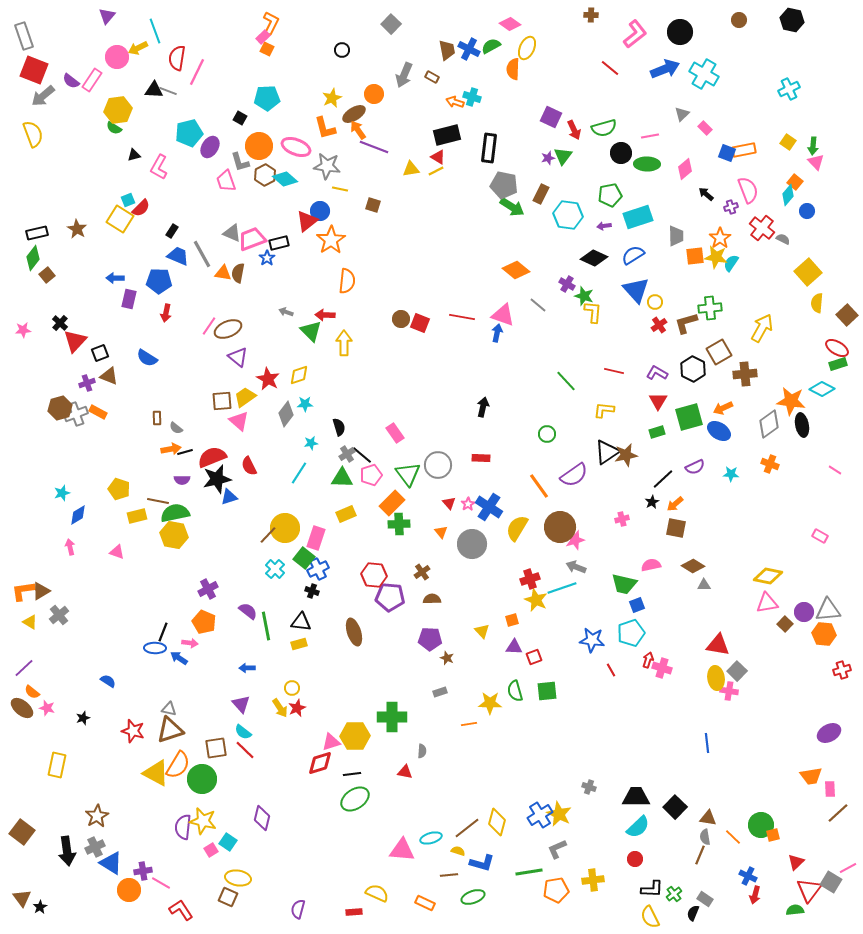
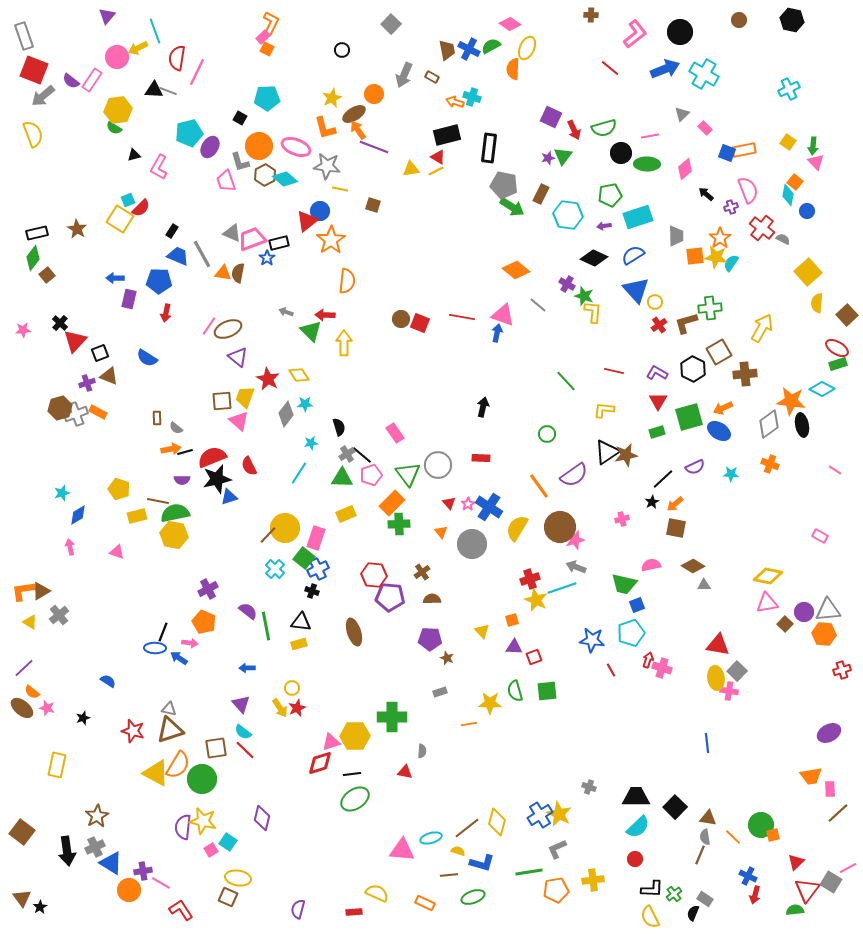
cyan diamond at (788, 195): rotated 30 degrees counterclockwise
yellow diamond at (299, 375): rotated 75 degrees clockwise
yellow trapezoid at (245, 397): rotated 35 degrees counterclockwise
red triangle at (809, 890): moved 2 px left
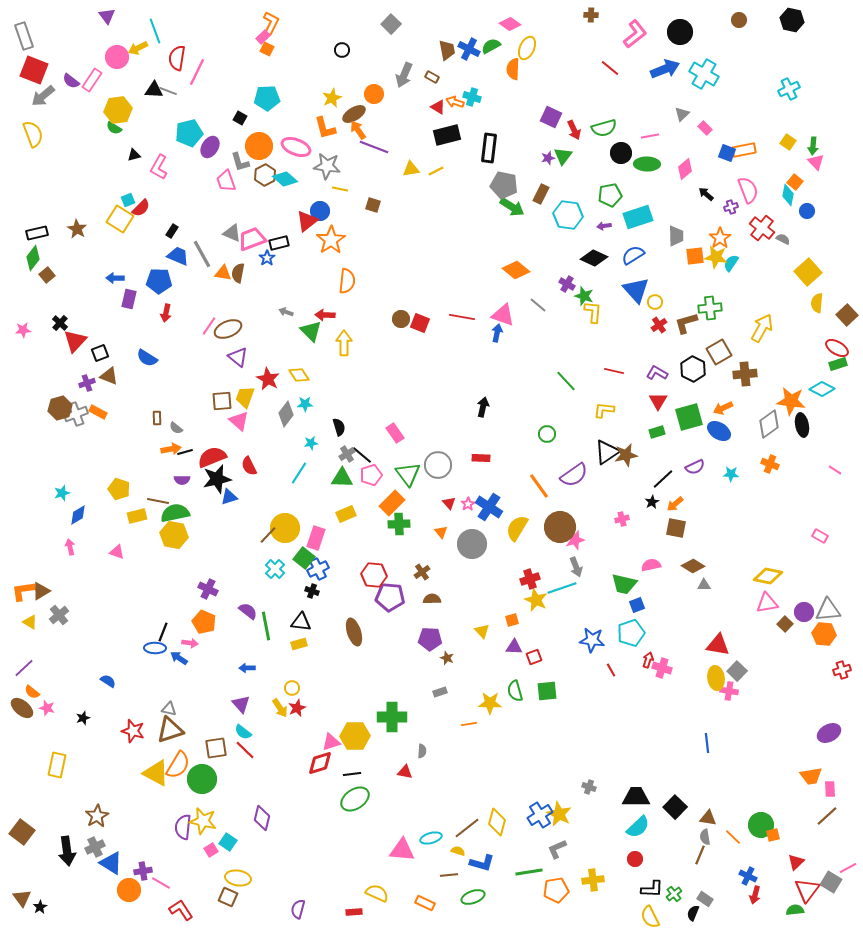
purple triangle at (107, 16): rotated 18 degrees counterclockwise
red triangle at (438, 157): moved 50 px up
gray arrow at (576, 567): rotated 132 degrees counterclockwise
purple cross at (208, 589): rotated 36 degrees counterclockwise
brown line at (838, 813): moved 11 px left, 3 px down
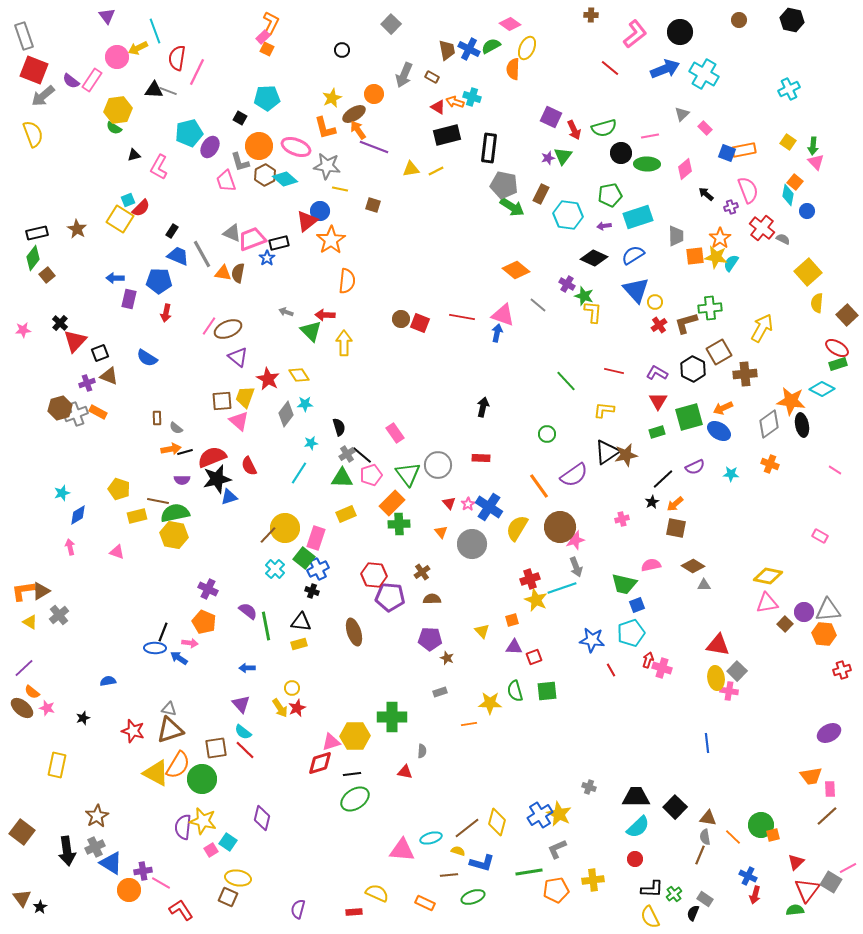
blue semicircle at (108, 681): rotated 42 degrees counterclockwise
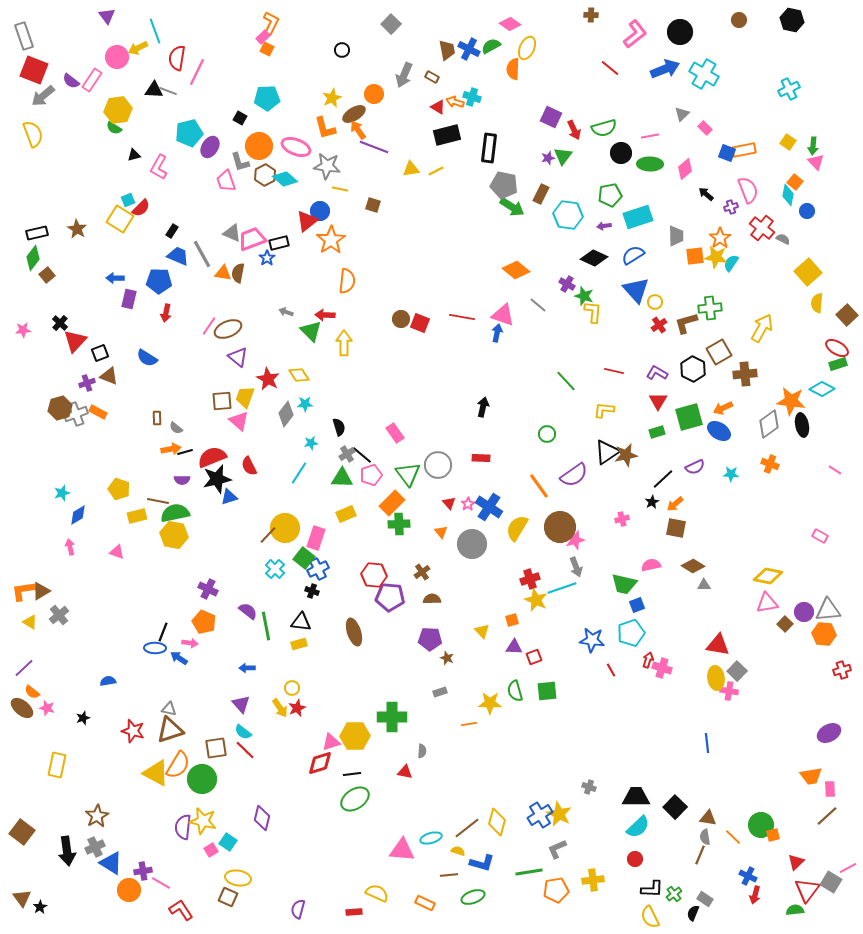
green ellipse at (647, 164): moved 3 px right
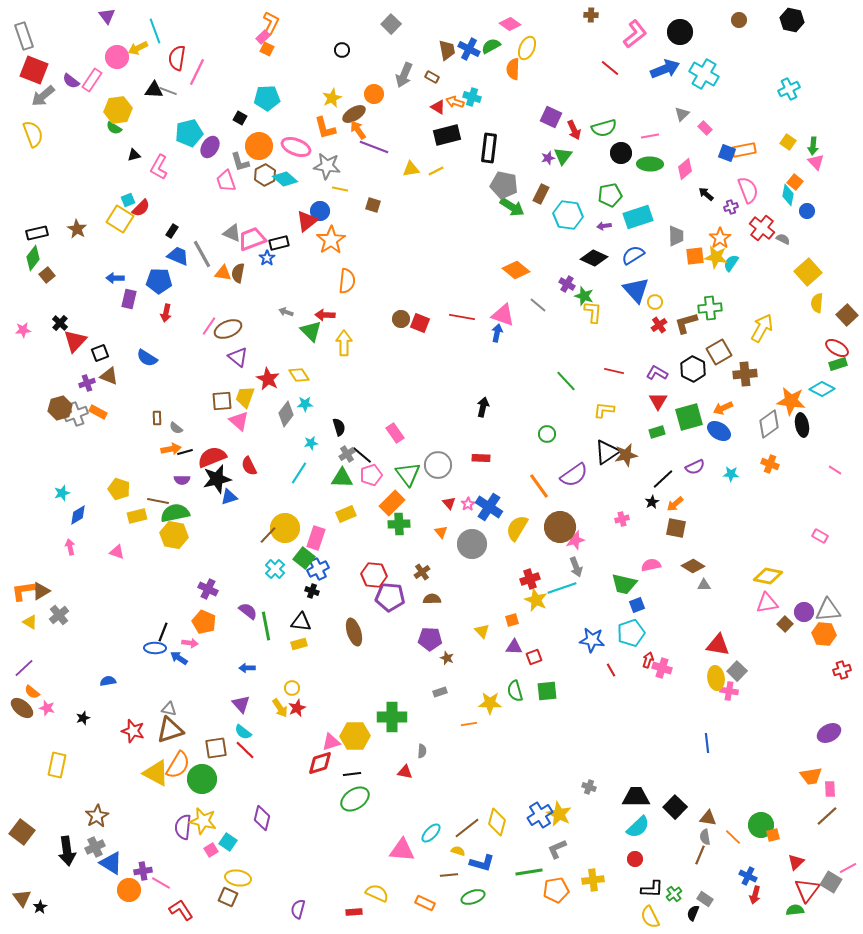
cyan ellipse at (431, 838): moved 5 px up; rotated 30 degrees counterclockwise
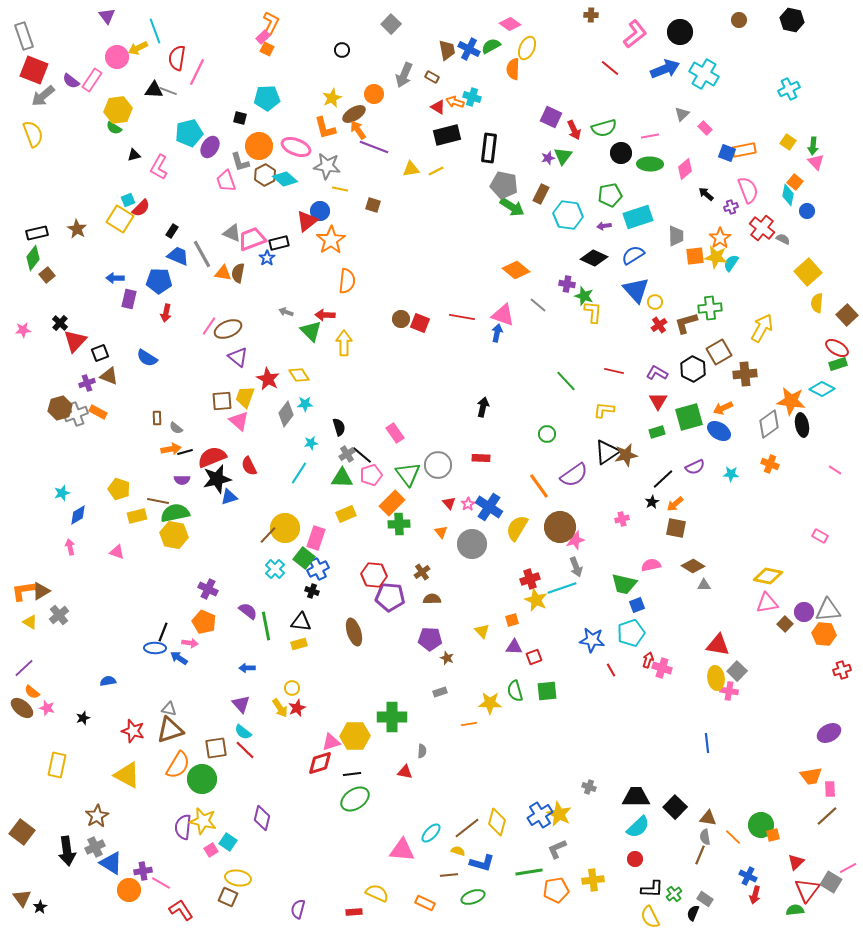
black square at (240, 118): rotated 16 degrees counterclockwise
purple cross at (567, 284): rotated 21 degrees counterclockwise
yellow triangle at (156, 773): moved 29 px left, 2 px down
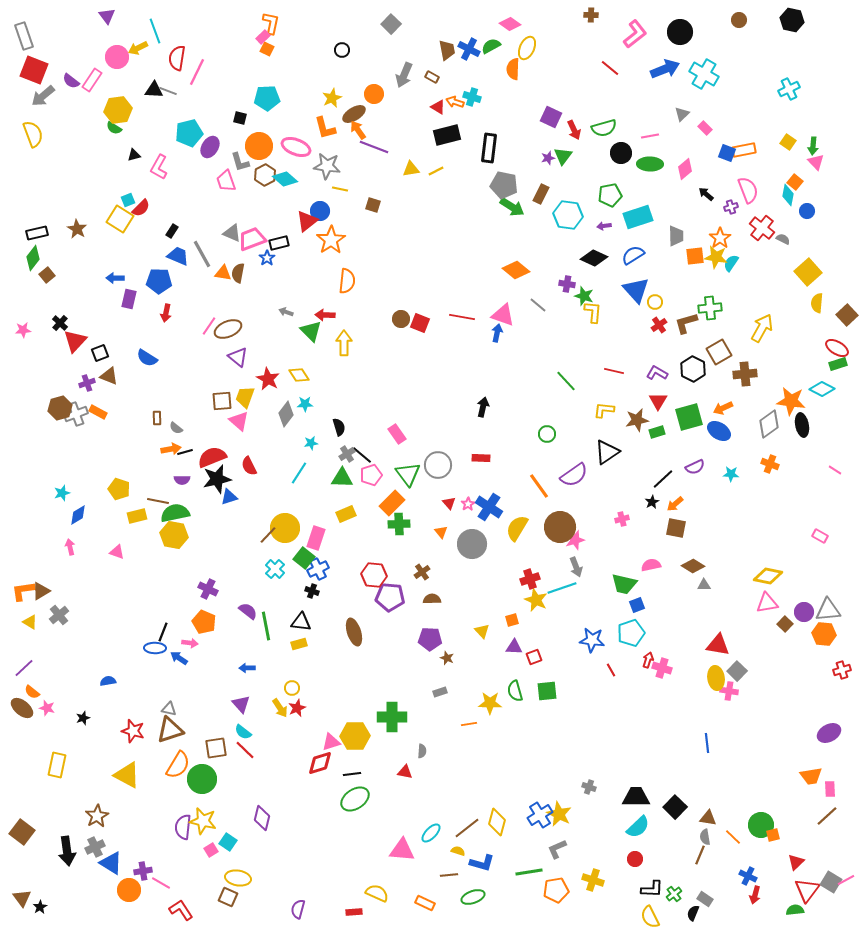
orange L-shape at (271, 23): rotated 15 degrees counterclockwise
pink rectangle at (395, 433): moved 2 px right, 1 px down
brown star at (626, 455): moved 11 px right, 35 px up
pink line at (848, 868): moved 2 px left, 12 px down
yellow cross at (593, 880): rotated 25 degrees clockwise
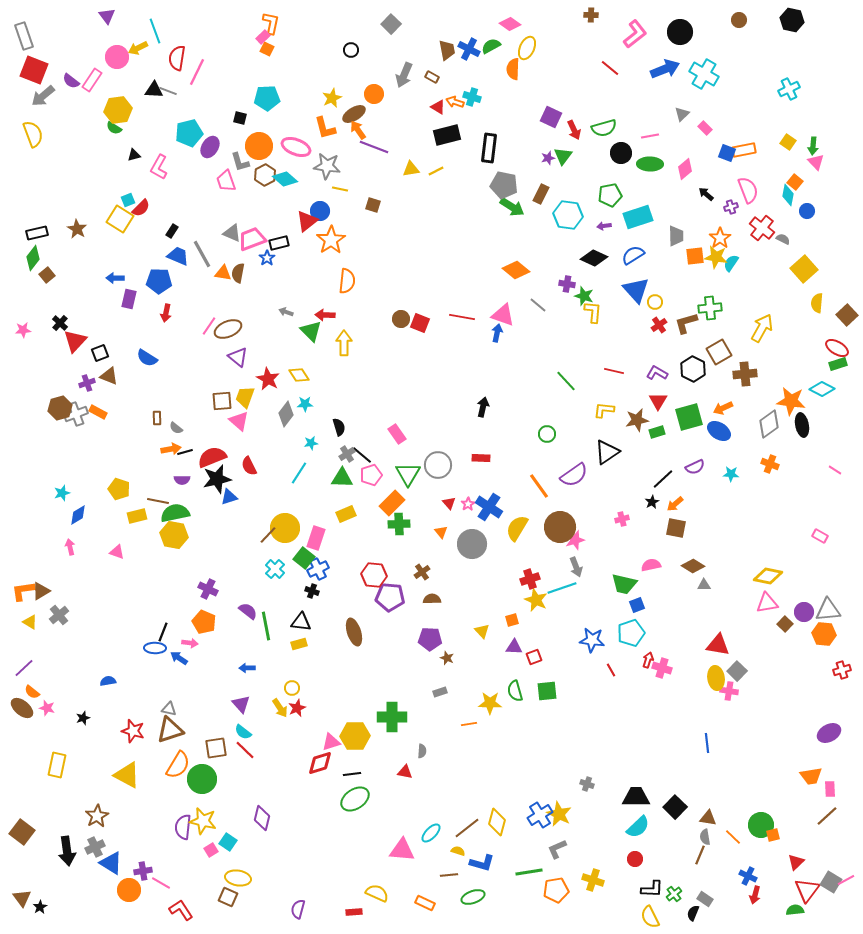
black circle at (342, 50): moved 9 px right
yellow square at (808, 272): moved 4 px left, 3 px up
green triangle at (408, 474): rotated 8 degrees clockwise
gray cross at (589, 787): moved 2 px left, 3 px up
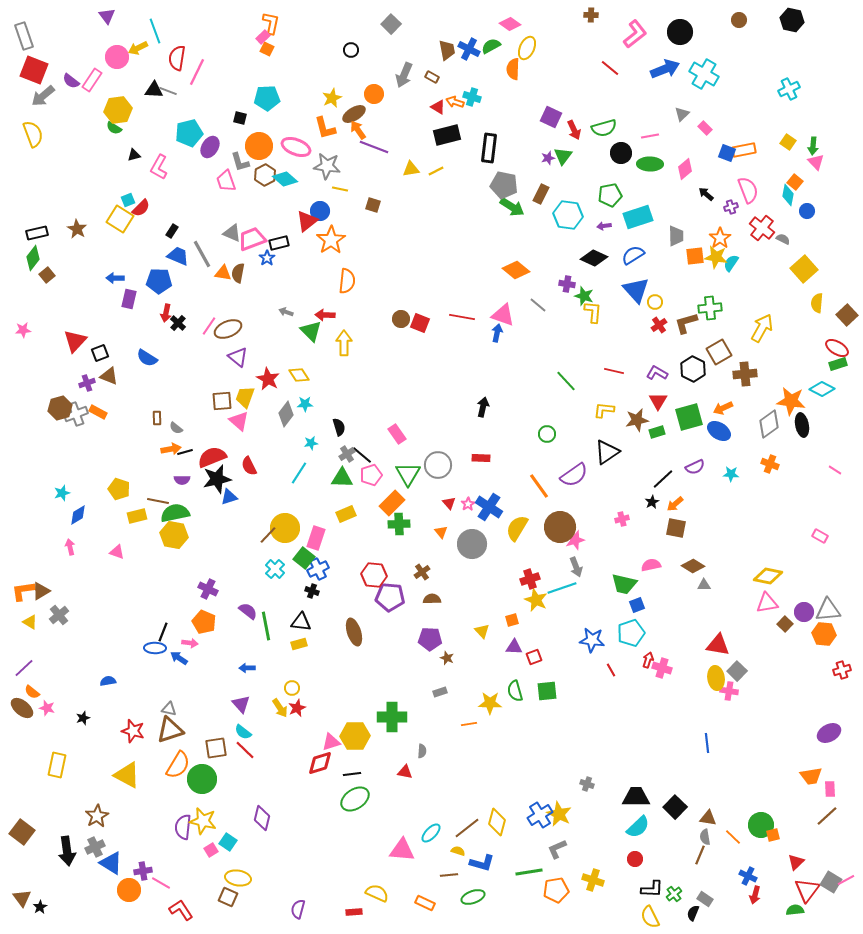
black cross at (60, 323): moved 118 px right
